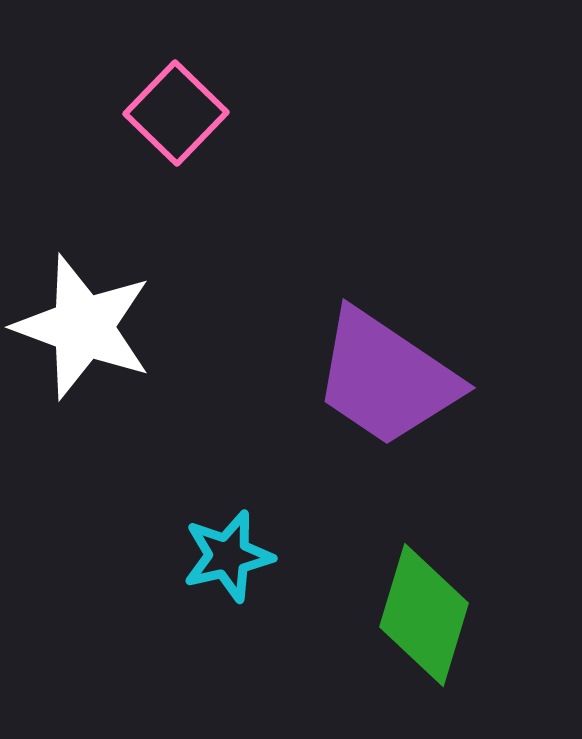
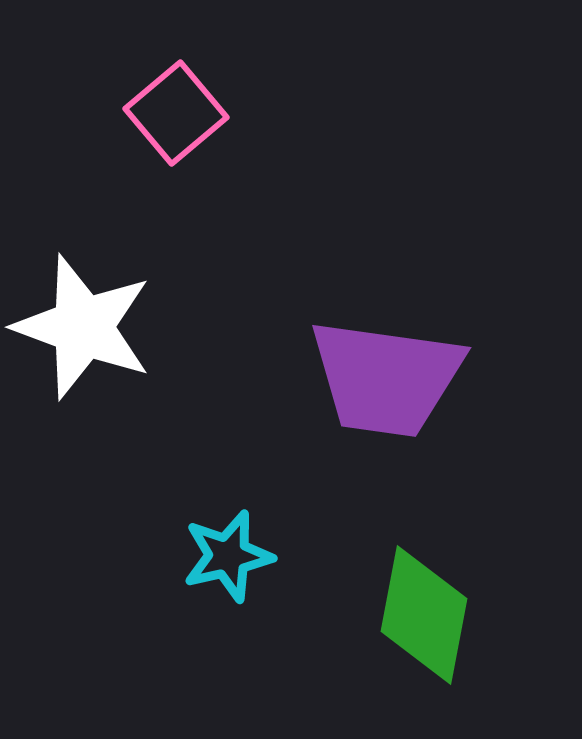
pink square: rotated 6 degrees clockwise
purple trapezoid: rotated 26 degrees counterclockwise
green diamond: rotated 6 degrees counterclockwise
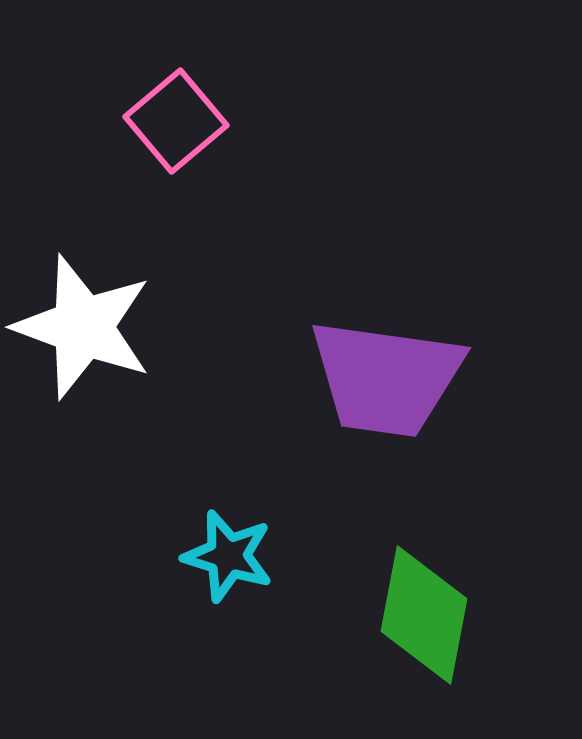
pink square: moved 8 px down
cyan star: rotated 30 degrees clockwise
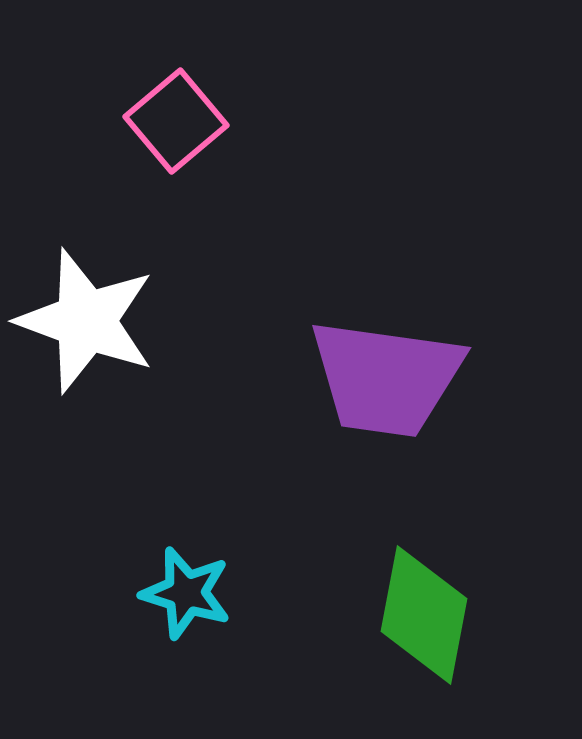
white star: moved 3 px right, 6 px up
cyan star: moved 42 px left, 37 px down
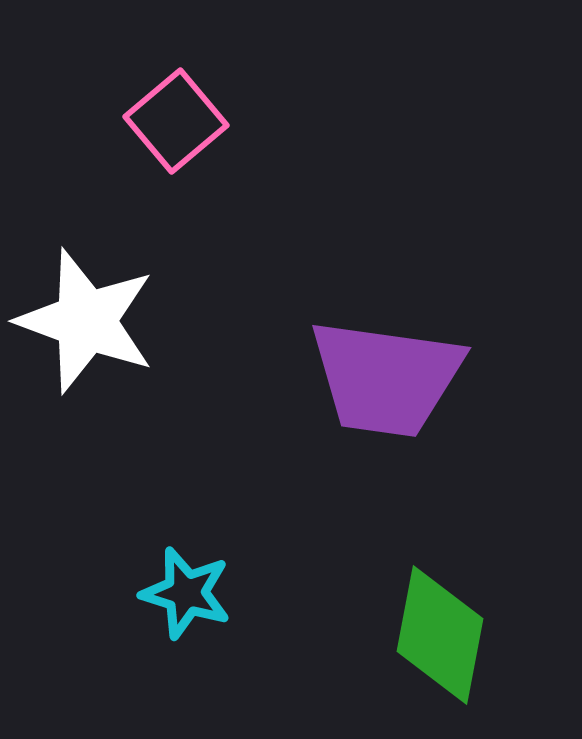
green diamond: moved 16 px right, 20 px down
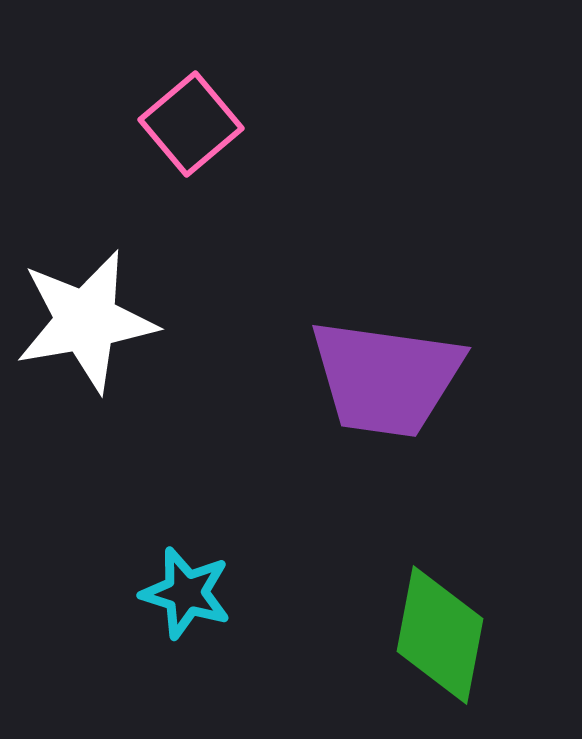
pink square: moved 15 px right, 3 px down
white star: rotated 30 degrees counterclockwise
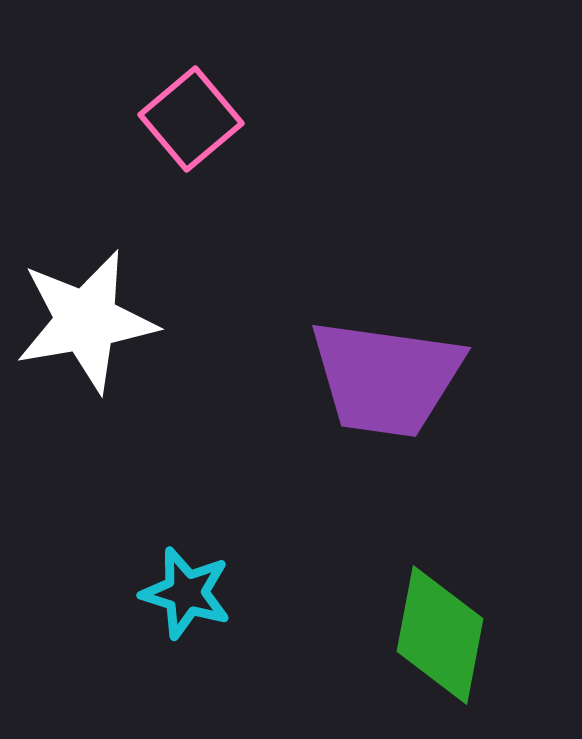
pink square: moved 5 px up
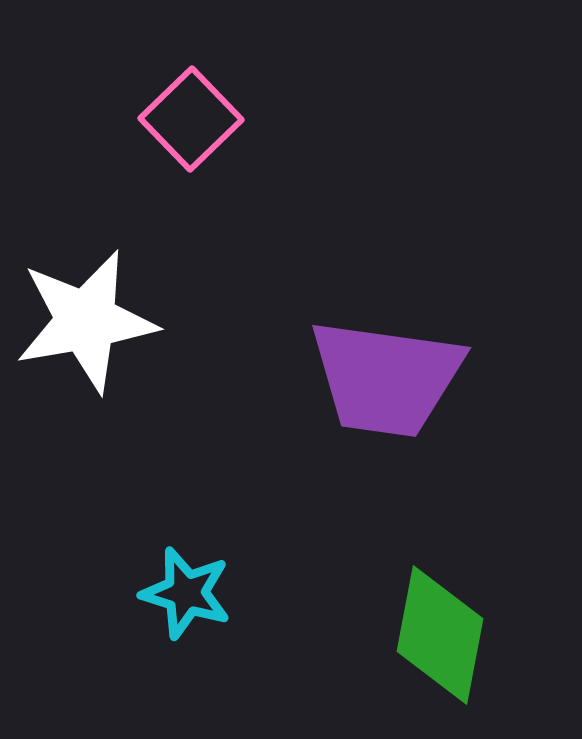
pink square: rotated 4 degrees counterclockwise
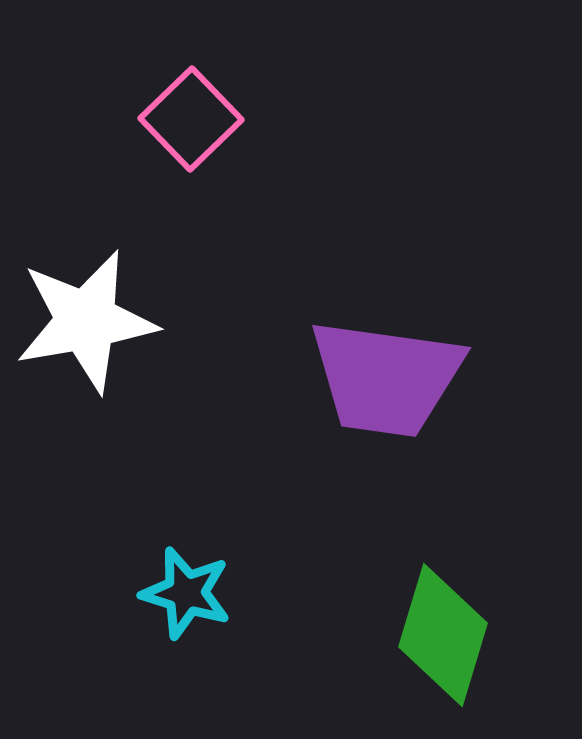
green diamond: moved 3 px right; rotated 6 degrees clockwise
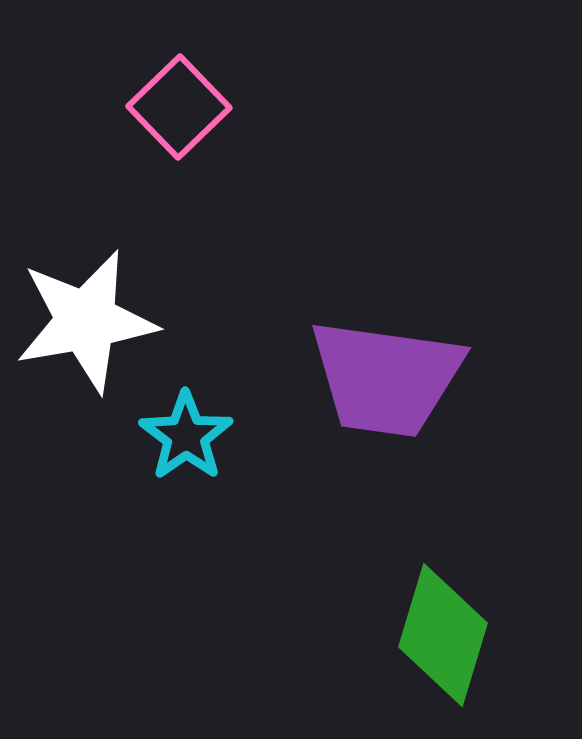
pink square: moved 12 px left, 12 px up
cyan star: moved 157 px up; rotated 20 degrees clockwise
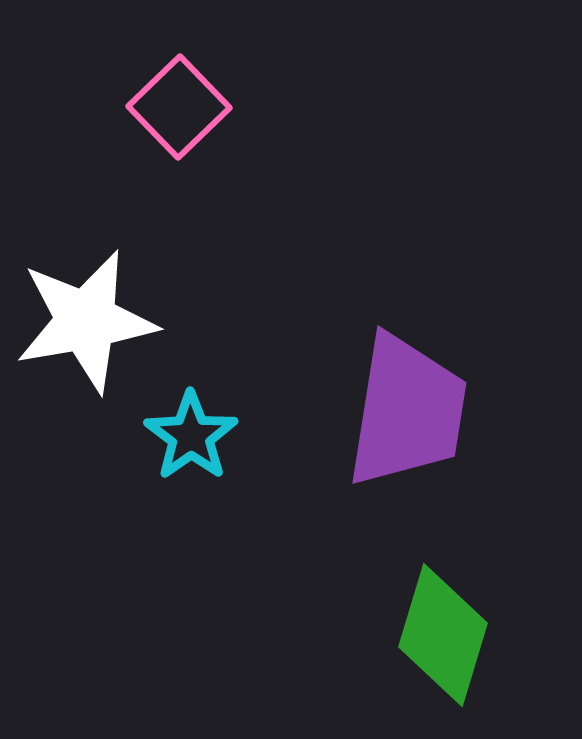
purple trapezoid: moved 21 px right, 33 px down; rotated 89 degrees counterclockwise
cyan star: moved 5 px right
